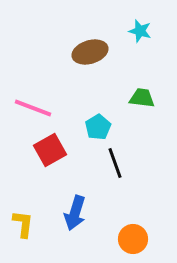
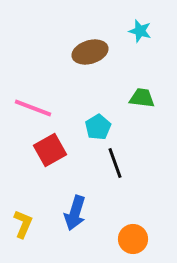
yellow L-shape: rotated 16 degrees clockwise
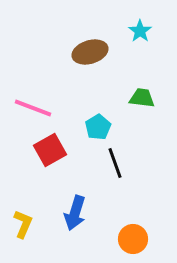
cyan star: rotated 20 degrees clockwise
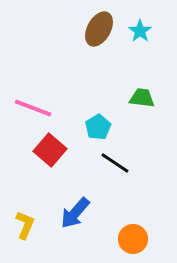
brown ellipse: moved 9 px right, 23 px up; rotated 44 degrees counterclockwise
red square: rotated 20 degrees counterclockwise
black line: rotated 36 degrees counterclockwise
blue arrow: rotated 24 degrees clockwise
yellow L-shape: moved 2 px right, 1 px down
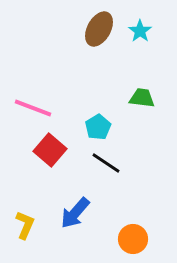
black line: moved 9 px left
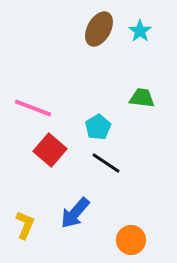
orange circle: moved 2 px left, 1 px down
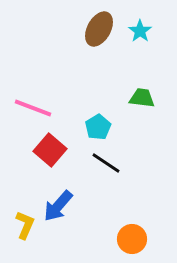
blue arrow: moved 17 px left, 7 px up
orange circle: moved 1 px right, 1 px up
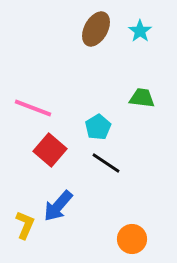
brown ellipse: moved 3 px left
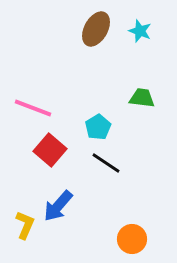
cyan star: rotated 15 degrees counterclockwise
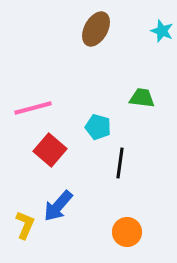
cyan star: moved 22 px right
pink line: rotated 36 degrees counterclockwise
cyan pentagon: rotated 25 degrees counterclockwise
black line: moved 14 px right; rotated 64 degrees clockwise
orange circle: moved 5 px left, 7 px up
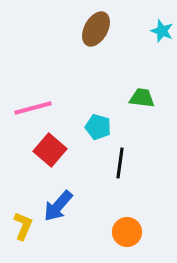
yellow L-shape: moved 2 px left, 1 px down
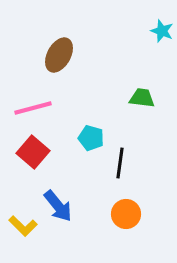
brown ellipse: moved 37 px left, 26 px down
cyan pentagon: moved 7 px left, 11 px down
red square: moved 17 px left, 2 px down
blue arrow: rotated 80 degrees counterclockwise
yellow L-shape: rotated 112 degrees clockwise
orange circle: moved 1 px left, 18 px up
